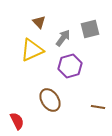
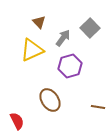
gray square: moved 1 px up; rotated 30 degrees counterclockwise
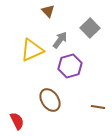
brown triangle: moved 9 px right, 11 px up
gray arrow: moved 3 px left, 2 px down
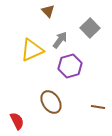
brown ellipse: moved 1 px right, 2 px down
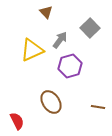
brown triangle: moved 2 px left, 1 px down
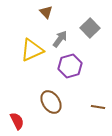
gray arrow: moved 1 px up
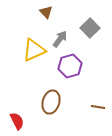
yellow triangle: moved 2 px right
brown ellipse: rotated 50 degrees clockwise
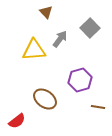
yellow triangle: rotated 20 degrees clockwise
purple hexagon: moved 10 px right, 14 px down
brown ellipse: moved 6 px left, 3 px up; rotated 70 degrees counterclockwise
red semicircle: rotated 78 degrees clockwise
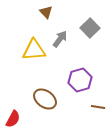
red semicircle: moved 4 px left, 2 px up; rotated 24 degrees counterclockwise
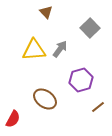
gray arrow: moved 10 px down
purple hexagon: moved 1 px right
brown line: rotated 48 degrees counterclockwise
